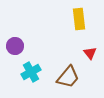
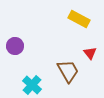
yellow rectangle: rotated 55 degrees counterclockwise
cyan cross: moved 1 px right, 13 px down; rotated 18 degrees counterclockwise
brown trapezoid: moved 6 px up; rotated 70 degrees counterclockwise
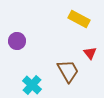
purple circle: moved 2 px right, 5 px up
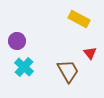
cyan cross: moved 8 px left, 18 px up
